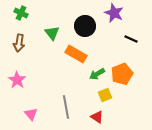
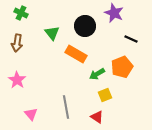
brown arrow: moved 2 px left
orange pentagon: moved 7 px up
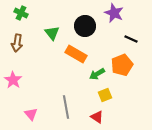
orange pentagon: moved 2 px up
pink star: moved 4 px left
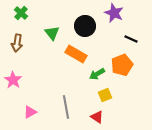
green cross: rotated 16 degrees clockwise
pink triangle: moved 1 px left, 2 px up; rotated 40 degrees clockwise
